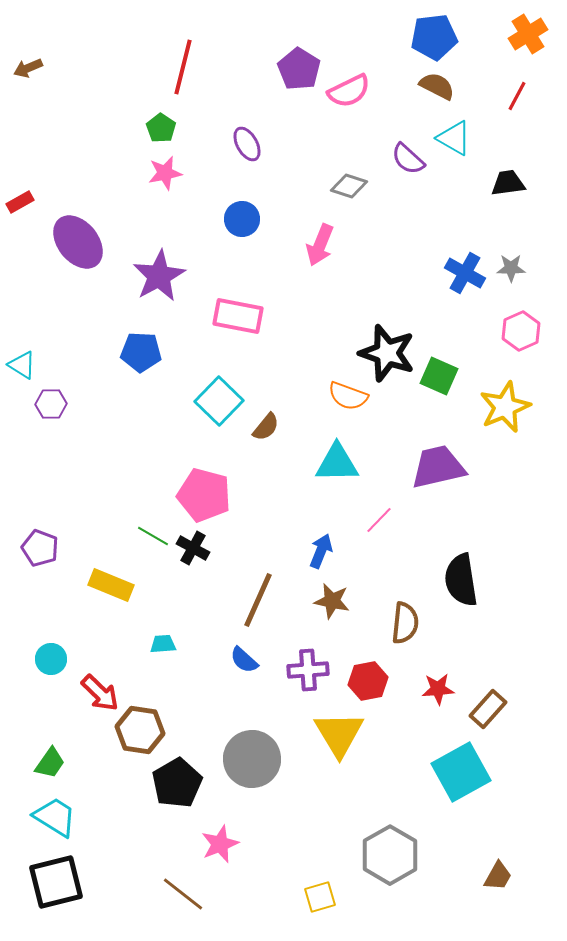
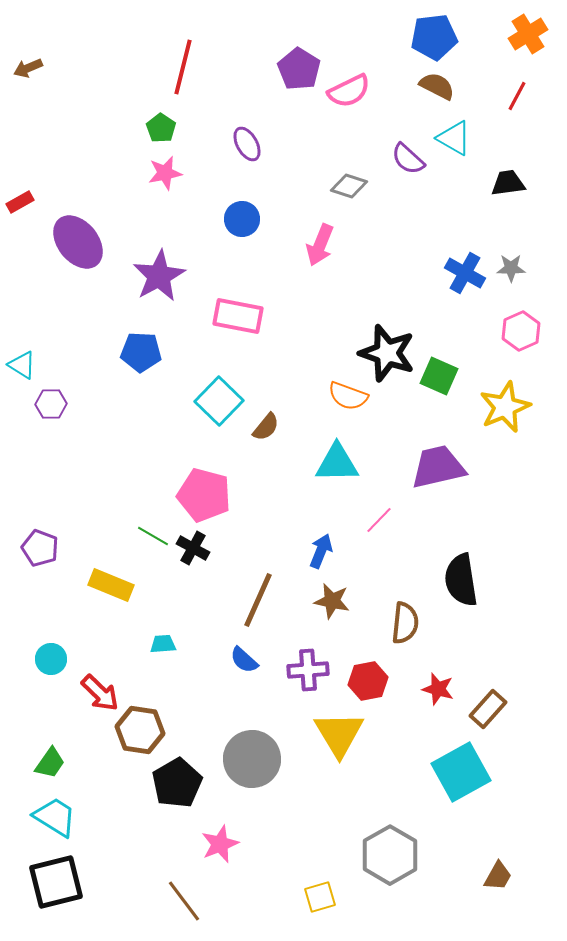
red star at (438, 689): rotated 20 degrees clockwise
brown line at (183, 894): moved 1 px right, 7 px down; rotated 15 degrees clockwise
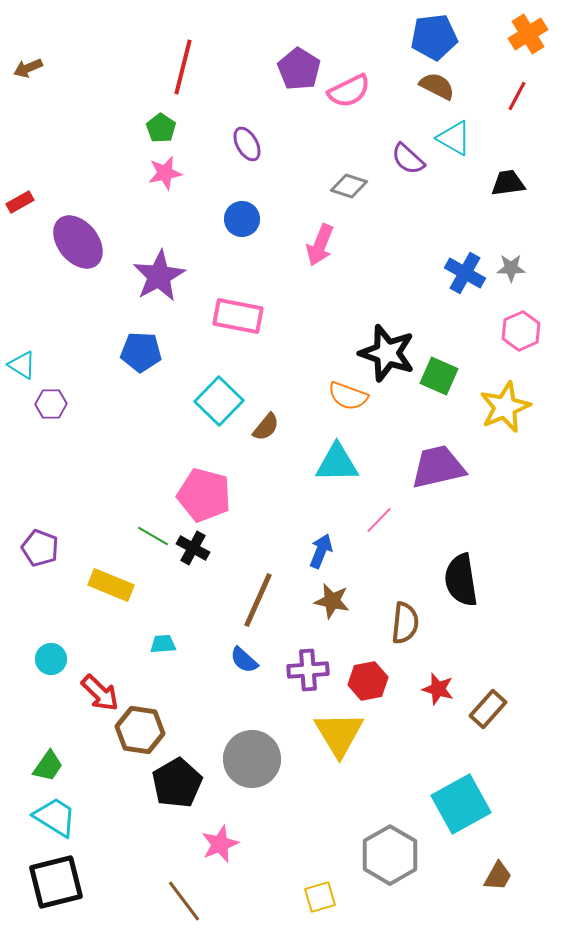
green trapezoid at (50, 763): moved 2 px left, 3 px down
cyan square at (461, 772): moved 32 px down
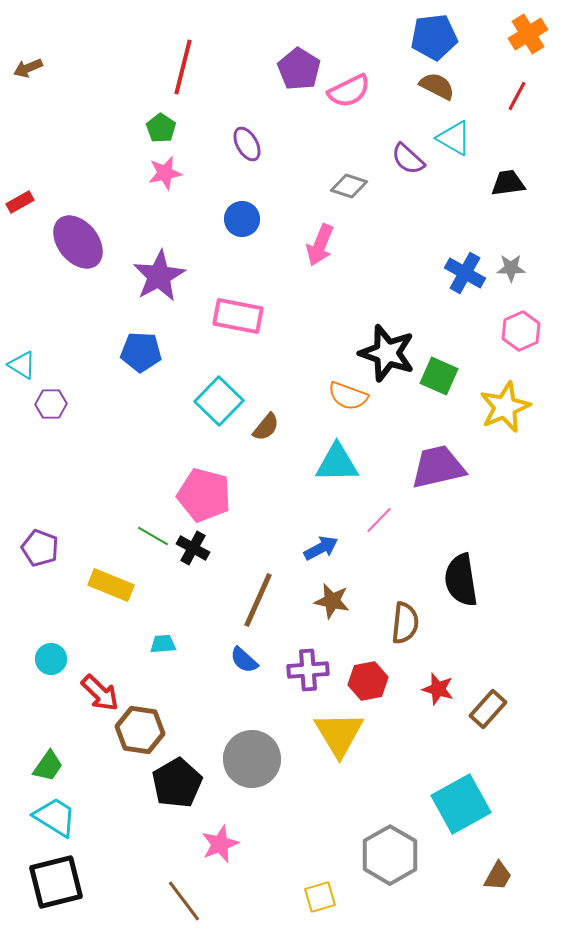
blue arrow at (321, 551): moved 3 px up; rotated 40 degrees clockwise
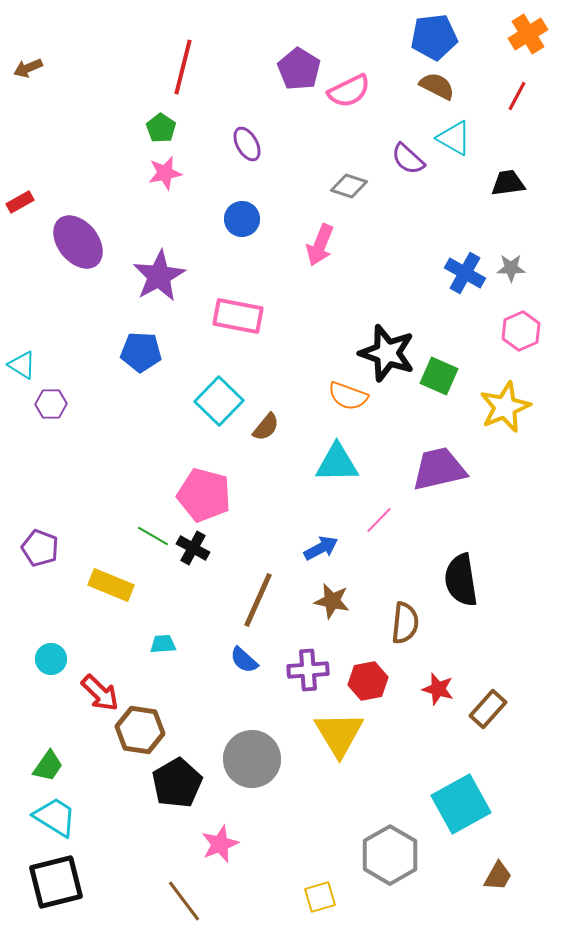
purple trapezoid at (438, 467): moved 1 px right, 2 px down
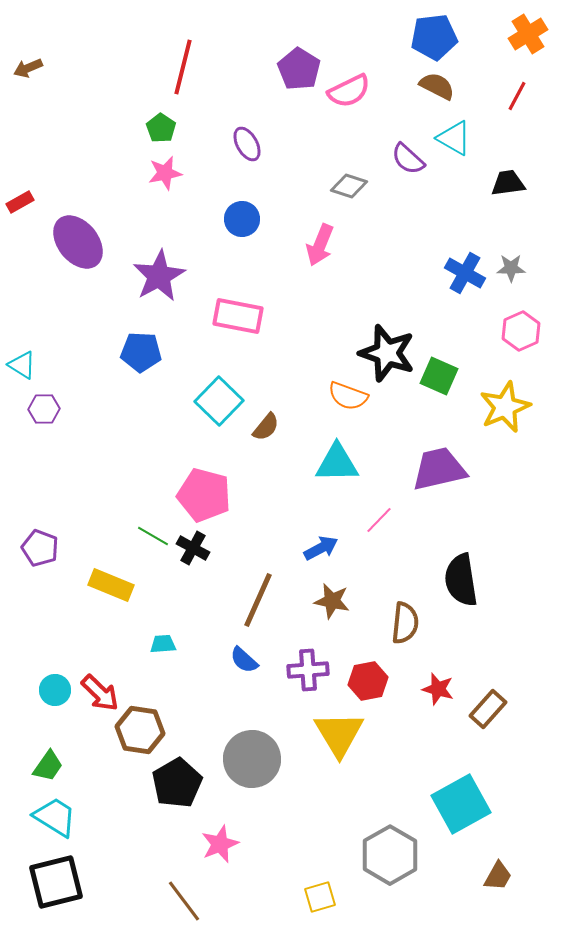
purple hexagon at (51, 404): moved 7 px left, 5 px down
cyan circle at (51, 659): moved 4 px right, 31 px down
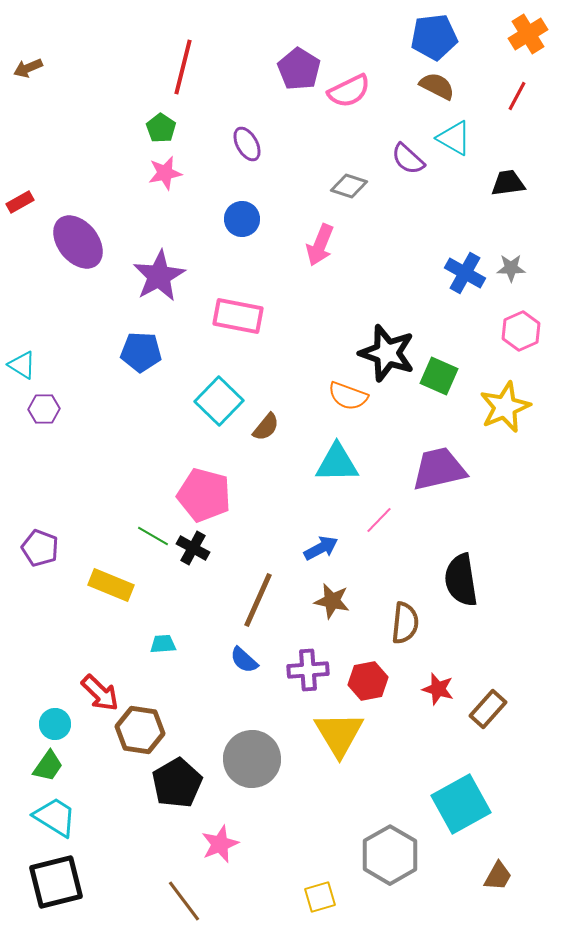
cyan circle at (55, 690): moved 34 px down
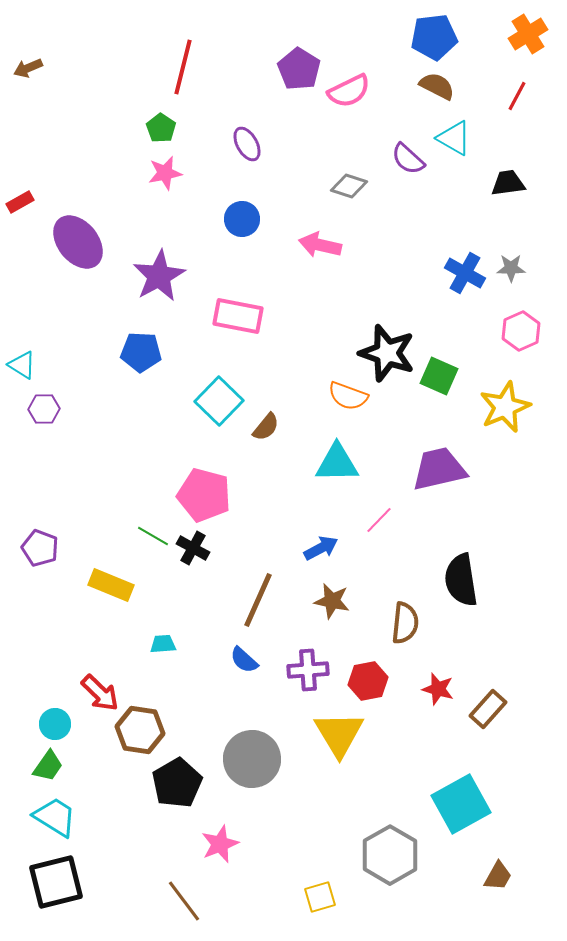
pink arrow at (320, 245): rotated 81 degrees clockwise
